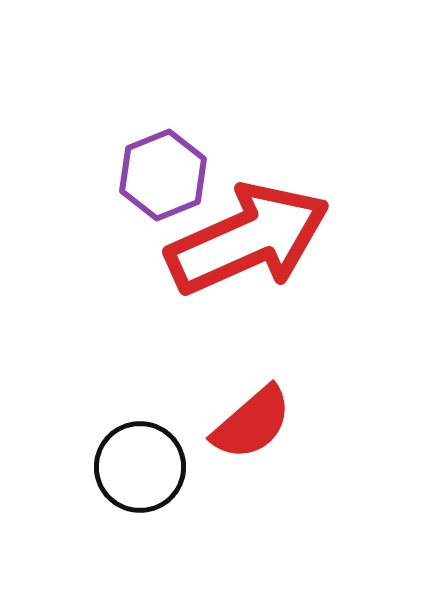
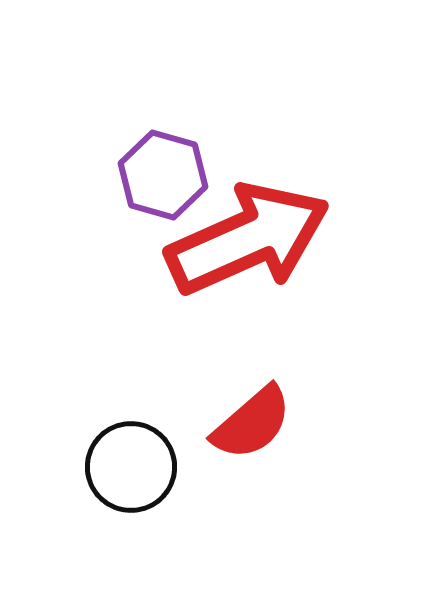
purple hexagon: rotated 22 degrees counterclockwise
black circle: moved 9 px left
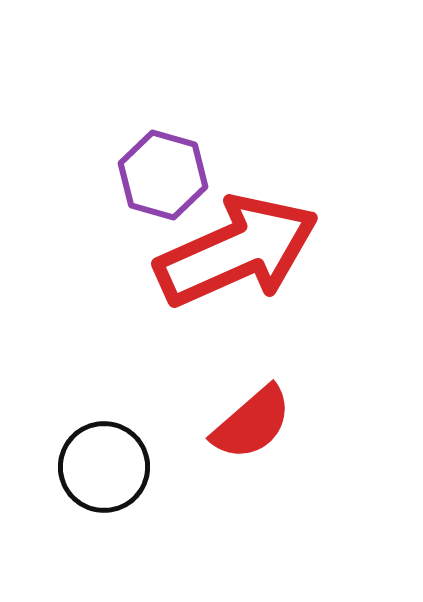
red arrow: moved 11 px left, 12 px down
black circle: moved 27 px left
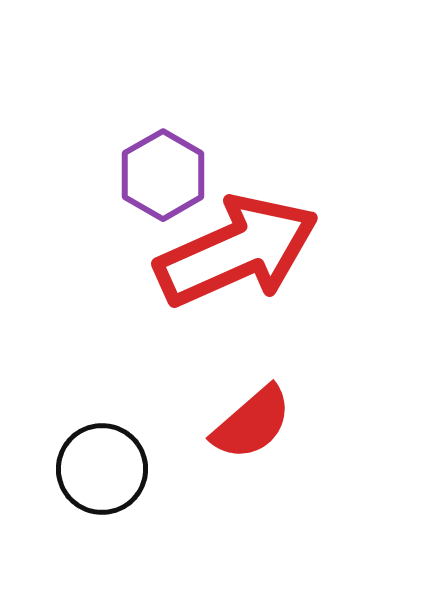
purple hexagon: rotated 14 degrees clockwise
black circle: moved 2 px left, 2 px down
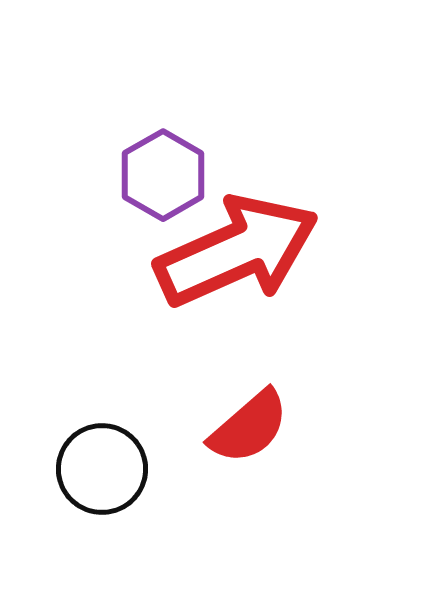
red semicircle: moved 3 px left, 4 px down
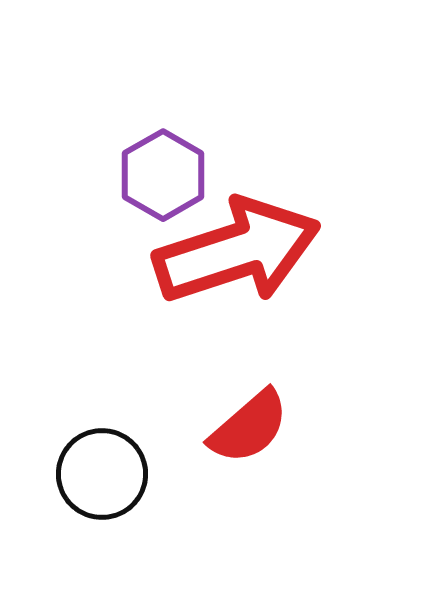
red arrow: rotated 6 degrees clockwise
black circle: moved 5 px down
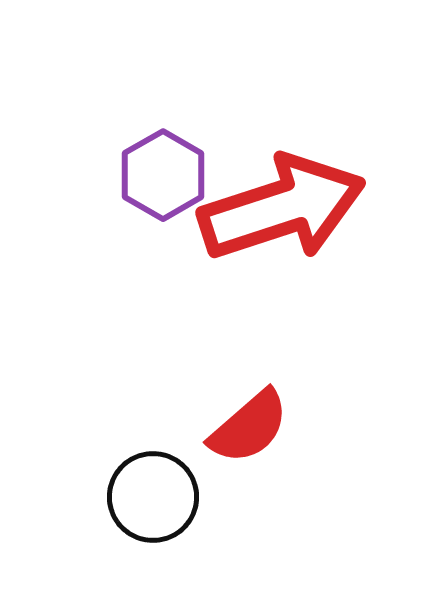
red arrow: moved 45 px right, 43 px up
black circle: moved 51 px right, 23 px down
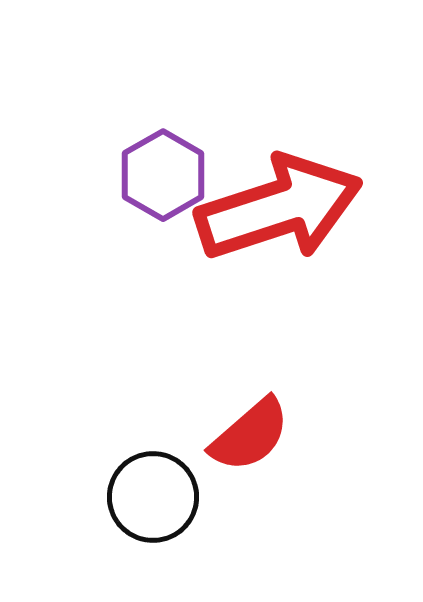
red arrow: moved 3 px left
red semicircle: moved 1 px right, 8 px down
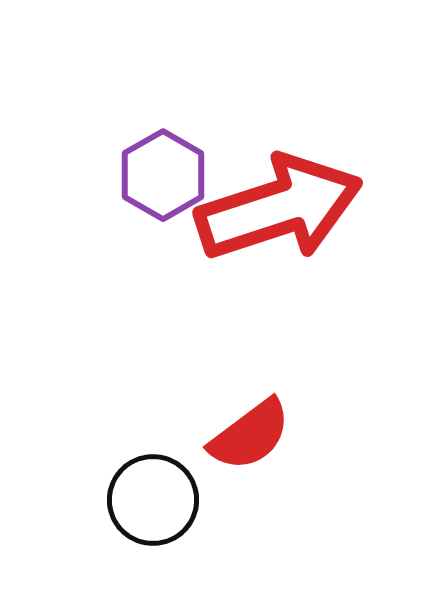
red semicircle: rotated 4 degrees clockwise
black circle: moved 3 px down
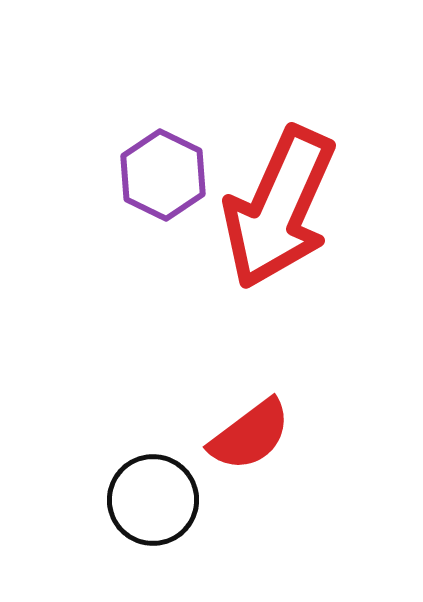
purple hexagon: rotated 4 degrees counterclockwise
red arrow: rotated 132 degrees clockwise
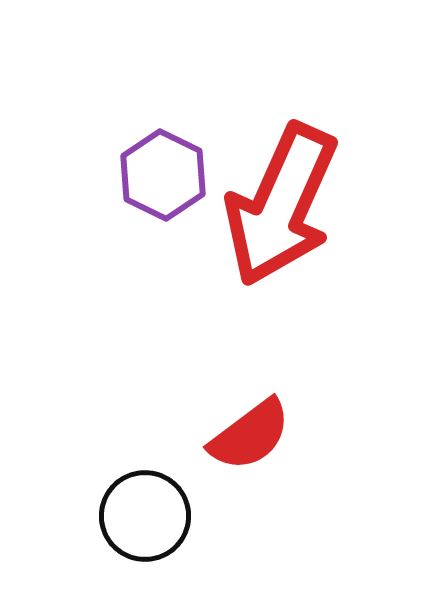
red arrow: moved 2 px right, 3 px up
black circle: moved 8 px left, 16 px down
